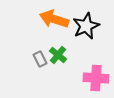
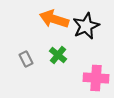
gray rectangle: moved 14 px left
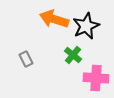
green cross: moved 15 px right
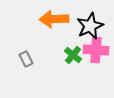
orange arrow: rotated 20 degrees counterclockwise
black star: moved 4 px right
pink cross: moved 28 px up
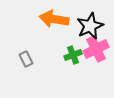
orange arrow: rotated 12 degrees clockwise
pink cross: moved 1 px up; rotated 30 degrees counterclockwise
green cross: rotated 30 degrees clockwise
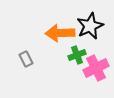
orange arrow: moved 6 px right, 14 px down; rotated 12 degrees counterclockwise
pink cross: moved 19 px down
green cross: moved 4 px right
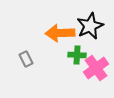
green cross: rotated 24 degrees clockwise
pink cross: rotated 10 degrees counterclockwise
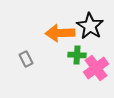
black star: rotated 16 degrees counterclockwise
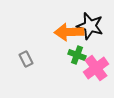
black star: rotated 16 degrees counterclockwise
orange arrow: moved 9 px right, 1 px up
green cross: rotated 18 degrees clockwise
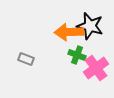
gray rectangle: rotated 42 degrees counterclockwise
